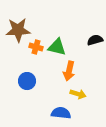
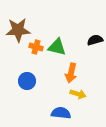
orange arrow: moved 2 px right, 2 px down
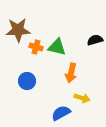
yellow arrow: moved 4 px right, 4 px down
blue semicircle: rotated 36 degrees counterclockwise
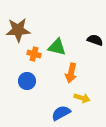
black semicircle: rotated 35 degrees clockwise
orange cross: moved 2 px left, 7 px down
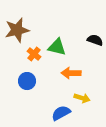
brown star: moved 1 px left; rotated 10 degrees counterclockwise
orange cross: rotated 24 degrees clockwise
orange arrow: rotated 78 degrees clockwise
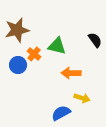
black semicircle: rotated 35 degrees clockwise
green triangle: moved 1 px up
blue circle: moved 9 px left, 16 px up
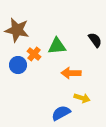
brown star: rotated 25 degrees clockwise
green triangle: rotated 18 degrees counterclockwise
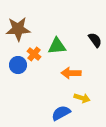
brown star: moved 1 px right, 1 px up; rotated 15 degrees counterclockwise
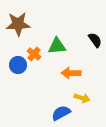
brown star: moved 5 px up
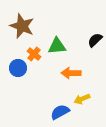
brown star: moved 4 px right, 2 px down; rotated 25 degrees clockwise
black semicircle: rotated 98 degrees counterclockwise
blue circle: moved 3 px down
yellow arrow: moved 1 px down; rotated 140 degrees clockwise
blue semicircle: moved 1 px left, 1 px up
